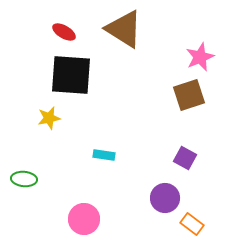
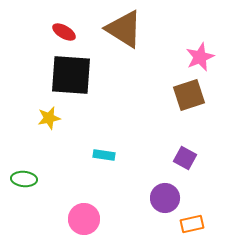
orange rectangle: rotated 50 degrees counterclockwise
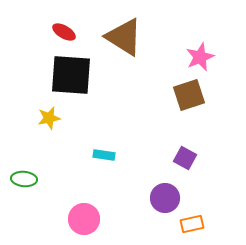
brown triangle: moved 8 px down
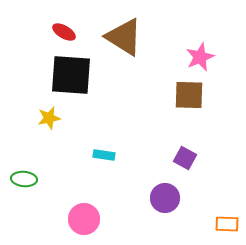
brown square: rotated 20 degrees clockwise
orange rectangle: moved 35 px right; rotated 15 degrees clockwise
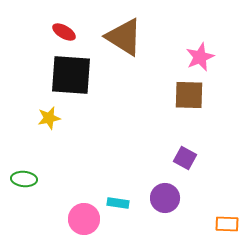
cyan rectangle: moved 14 px right, 48 px down
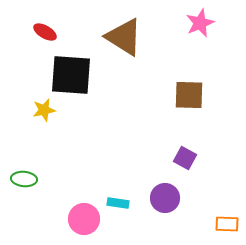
red ellipse: moved 19 px left
pink star: moved 34 px up
yellow star: moved 5 px left, 8 px up
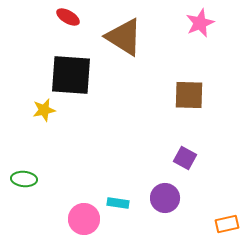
red ellipse: moved 23 px right, 15 px up
orange rectangle: rotated 15 degrees counterclockwise
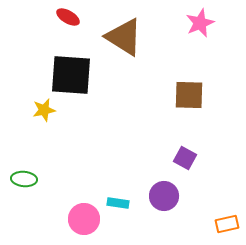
purple circle: moved 1 px left, 2 px up
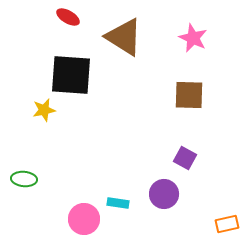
pink star: moved 7 px left, 15 px down; rotated 24 degrees counterclockwise
purple circle: moved 2 px up
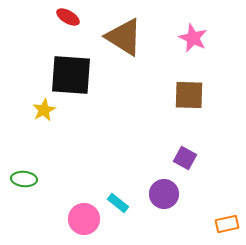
yellow star: rotated 15 degrees counterclockwise
cyan rectangle: rotated 30 degrees clockwise
